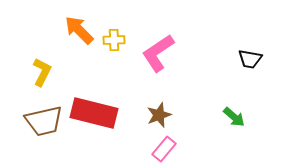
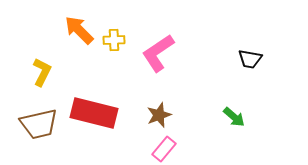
brown trapezoid: moved 5 px left, 3 px down
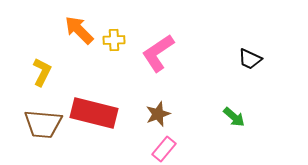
black trapezoid: rotated 15 degrees clockwise
brown star: moved 1 px left, 1 px up
brown trapezoid: moved 4 px right; rotated 18 degrees clockwise
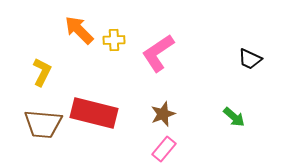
brown star: moved 5 px right
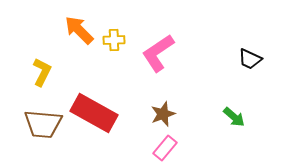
red rectangle: rotated 15 degrees clockwise
pink rectangle: moved 1 px right, 1 px up
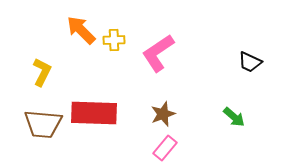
orange arrow: moved 2 px right
black trapezoid: moved 3 px down
red rectangle: rotated 27 degrees counterclockwise
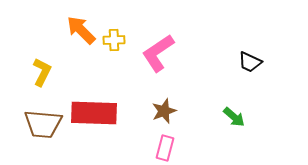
brown star: moved 1 px right, 3 px up
pink rectangle: rotated 25 degrees counterclockwise
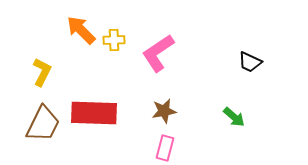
brown star: rotated 10 degrees clockwise
brown trapezoid: rotated 69 degrees counterclockwise
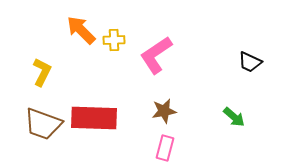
pink L-shape: moved 2 px left, 2 px down
red rectangle: moved 5 px down
brown trapezoid: rotated 84 degrees clockwise
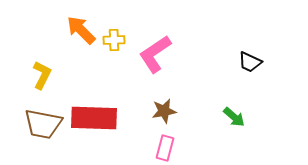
pink L-shape: moved 1 px left, 1 px up
yellow L-shape: moved 3 px down
brown trapezoid: rotated 9 degrees counterclockwise
